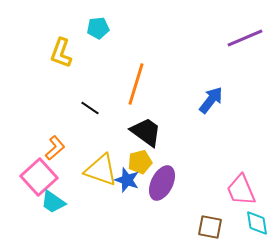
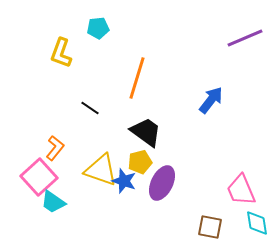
orange line: moved 1 px right, 6 px up
orange L-shape: rotated 10 degrees counterclockwise
blue star: moved 3 px left, 1 px down
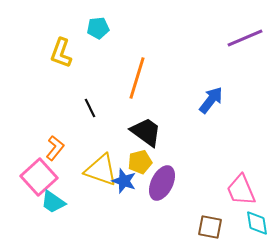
black line: rotated 30 degrees clockwise
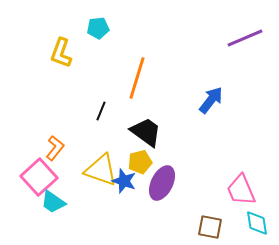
black line: moved 11 px right, 3 px down; rotated 48 degrees clockwise
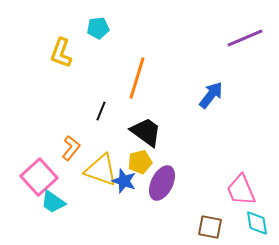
blue arrow: moved 5 px up
orange L-shape: moved 16 px right
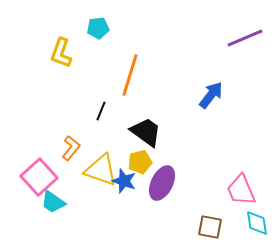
orange line: moved 7 px left, 3 px up
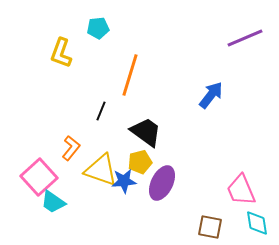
blue star: rotated 25 degrees counterclockwise
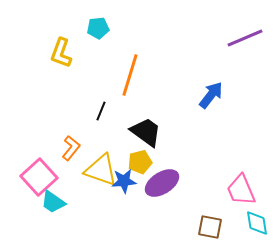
purple ellipse: rotated 32 degrees clockwise
